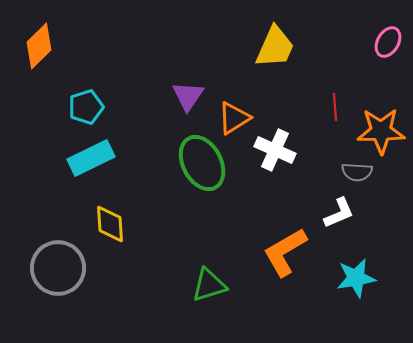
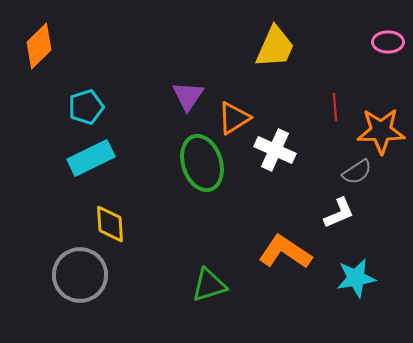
pink ellipse: rotated 60 degrees clockwise
green ellipse: rotated 10 degrees clockwise
gray semicircle: rotated 36 degrees counterclockwise
orange L-shape: rotated 64 degrees clockwise
gray circle: moved 22 px right, 7 px down
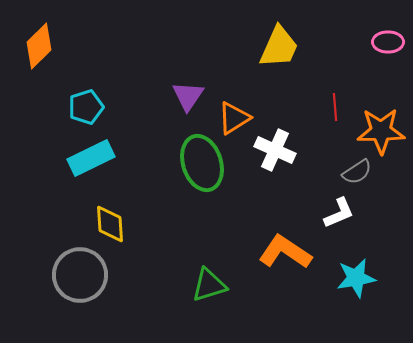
yellow trapezoid: moved 4 px right
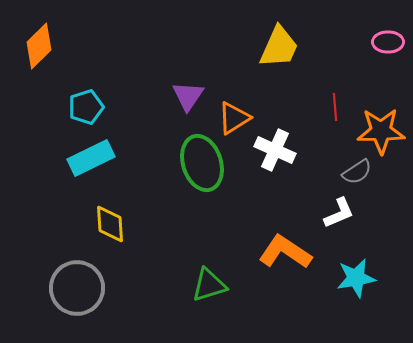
gray circle: moved 3 px left, 13 px down
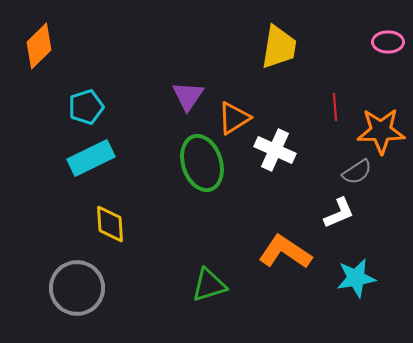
yellow trapezoid: rotated 15 degrees counterclockwise
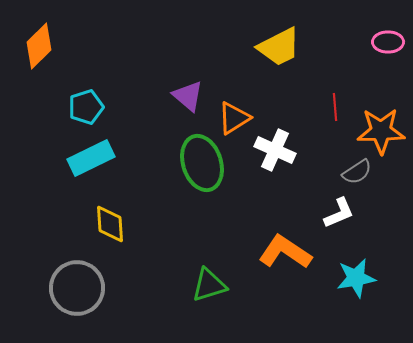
yellow trapezoid: rotated 54 degrees clockwise
purple triangle: rotated 24 degrees counterclockwise
